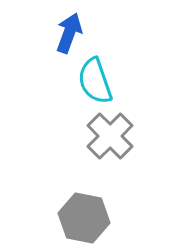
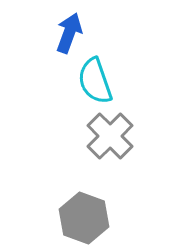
gray hexagon: rotated 9 degrees clockwise
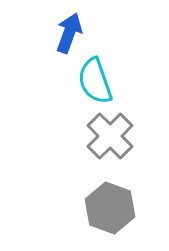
gray hexagon: moved 26 px right, 10 px up
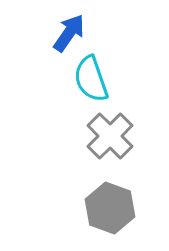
blue arrow: rotated 15 degrees clockwise
cyan semicircle: moved 4 px left, 2 px up
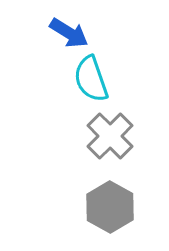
blue arrow: rotated 87 degrees clockwise
gray hexagon: moved 1 px up; rotated 9 degrees clockwise
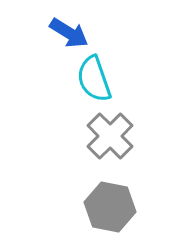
cyan semicircle: moved 3 px right
gray hexagon: rotated 18 degrees counterclockwise
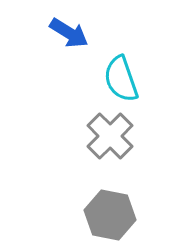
cyan semicircle: moved 27 px right
gray hexagon: moved 8 px down
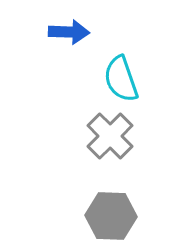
blue arrow: moved 1 px up; rotated 30 degrees counterclockwise
gray hexagon: moved 1 px right, 1 px down; rotated 9 degrees counterclockwise
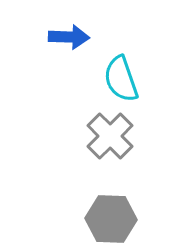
blue arrow: moved 5 px down
gray hexagon: moved 3 px down
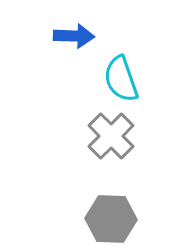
blue arrow: moved 5 px right, 1 px up
gray cross: moved 1 px right
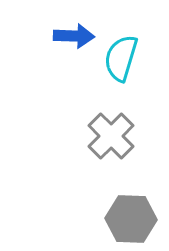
cyan semicircle: moved 21 px up; rotated 36 degrees clockwise
gray hexagon: moved 20 px right
